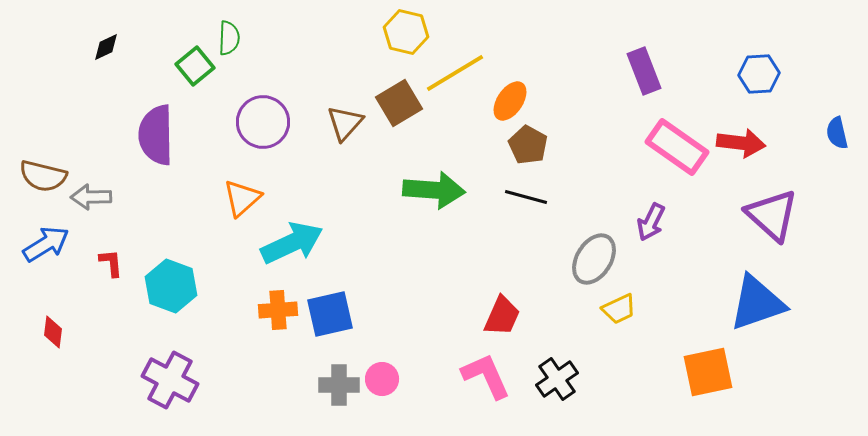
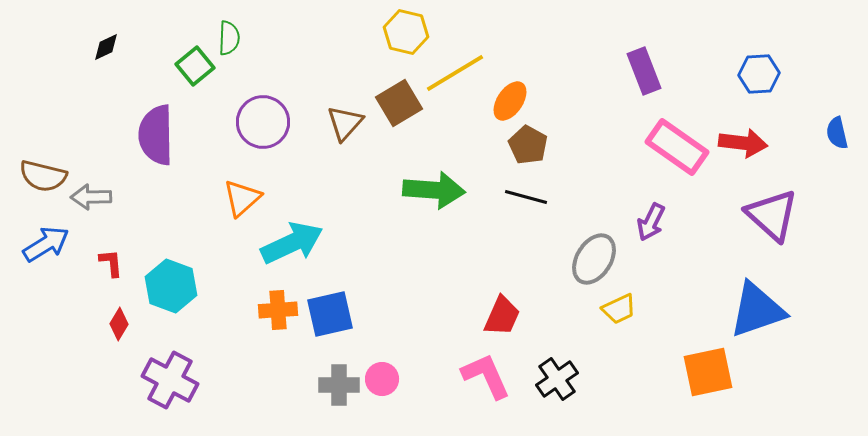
red arrow: moved 2 px right
blue triangle: moved 7 px down
red diamond: moved 66 px right, 8 px up; rotated 24 degrees clockwise
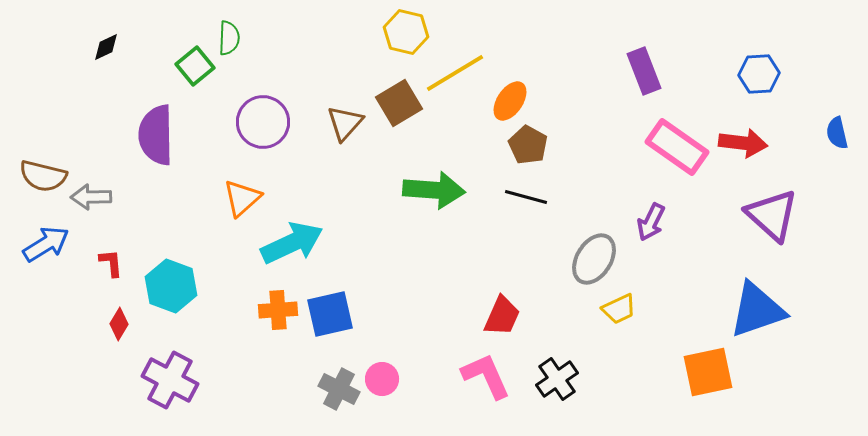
gray cross: moved 4 px down; rotated 27 degrees clockwise
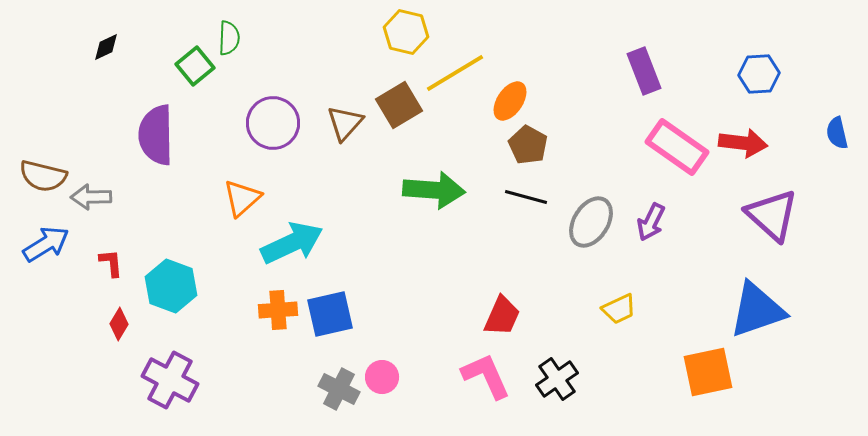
brown square: moved 2 px down
purple circle: moved 10 px right, 1 px down
gray ellipse: moved 3 px left, 37 px up
pink circle: moved 2 px up
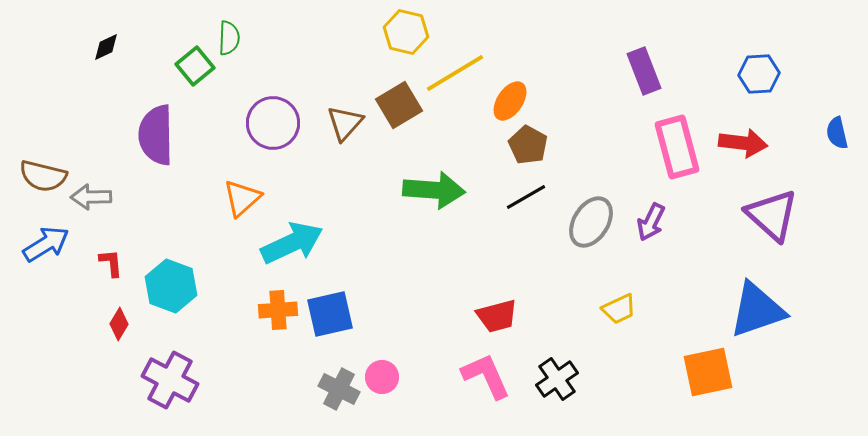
pink rectangle: rotated 40 degrees clockwise
black line: rotated 45 degrees counterclockwise
red trapezoid: moved 5 px left; rotated 51 degrees clockwise
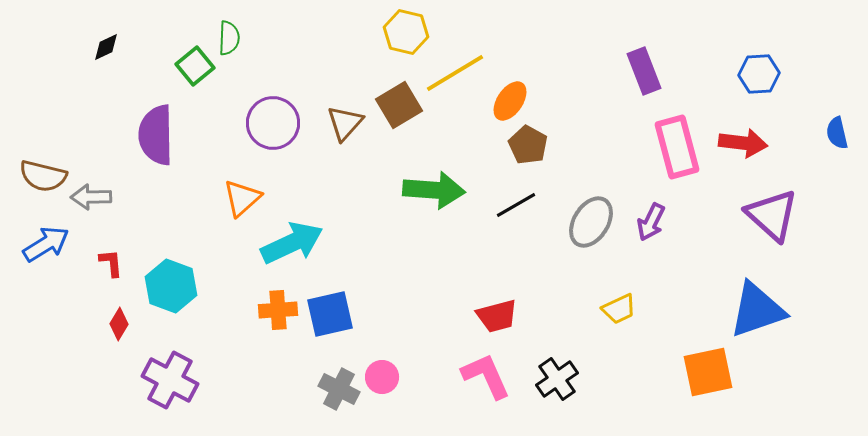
black line: moved 10 px left, 8 px down
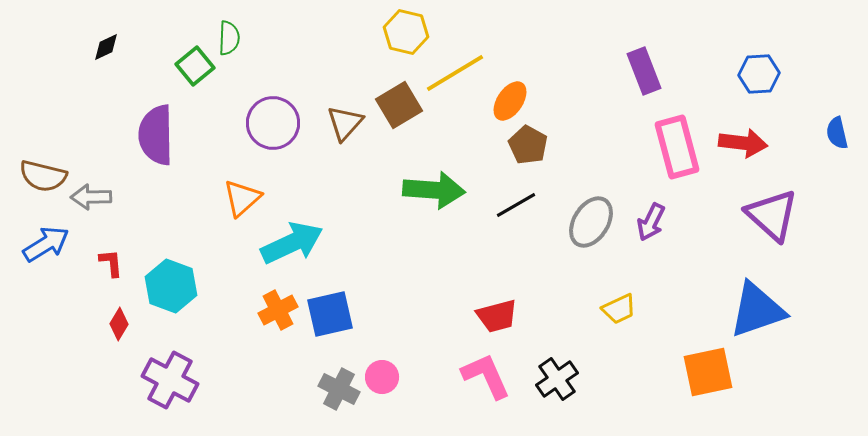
orange cross: rotated 24 degrees counterclockwise
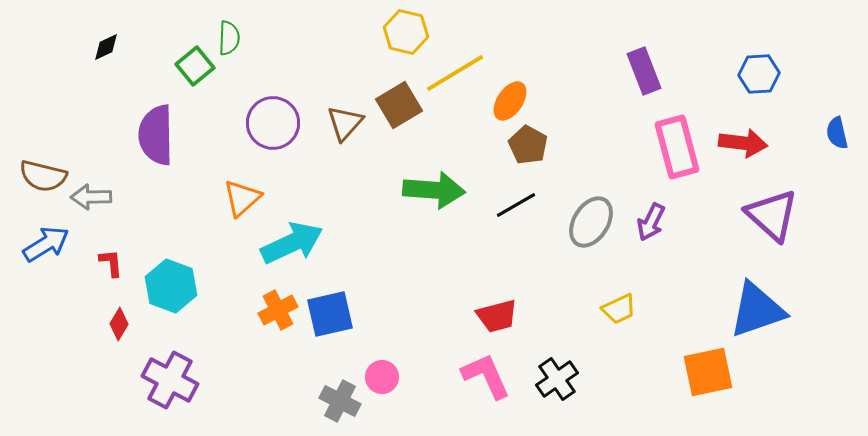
gray cross: moved 1 px right, 12 px down
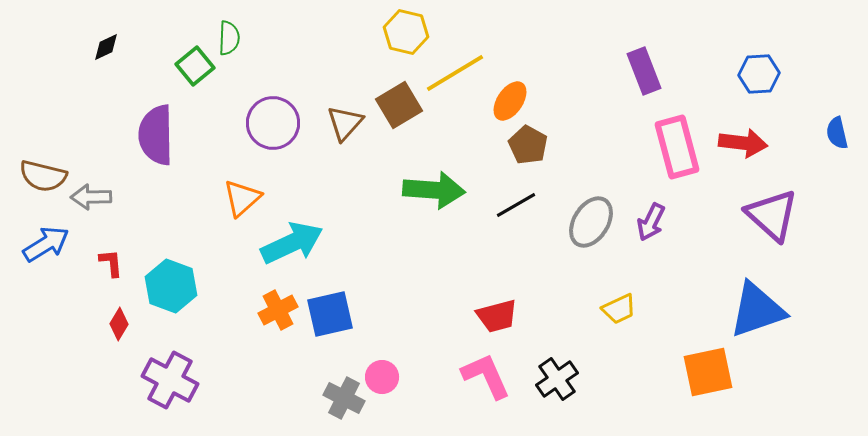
gray cross: moved 4 px right, 3 px up
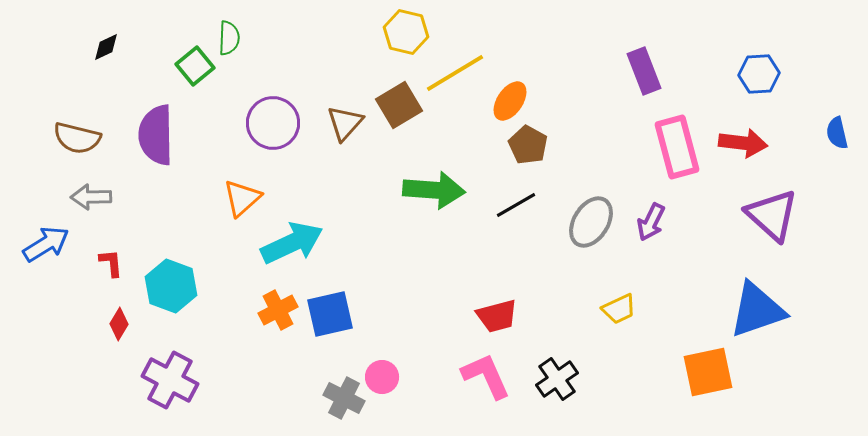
brown semicircle: moved 34 px right, 38 px up
